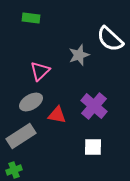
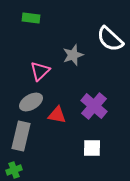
gray star: moved 6 px left
gray rectangle: rotated 44 degrees counterclockwise
white square: moved 1 px left, 1 px down
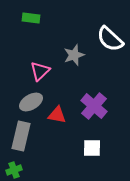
gray star: moved 1 px right
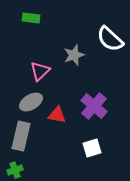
white square: rotated 18 degrees counterclockwise
green cross: moved 1 px right
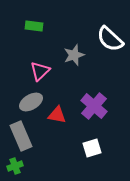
green rectangle: moved 3 px right, 8 px down
gray rectangle: rotated 36 degrees counterclockwise
green cross: moved 4 px up
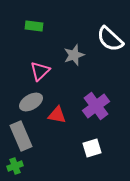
purple cross: moved 2 px right; rotated 12 degrees clockwise
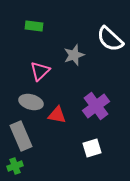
gray ellipse: rotated 45 degrees clockwise
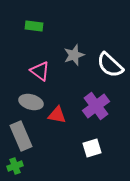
white semicircle: moved 26 px down
pink triangle: rotated 40 degrees counterclockwise
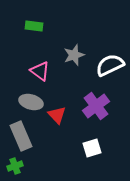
white semicircle: rotated 112 degrees clockwise
red triangle: rotated 36 degrees clockwise
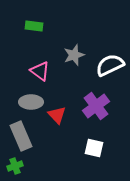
gray ellipse: rotated 15 degrees counterclockwise
white square: moved 2 px right; rotated 30 degrees clockwise
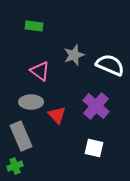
white semicircle: rotated 48 degrees clockwise
purple cross: rotated 12 degrees counterclockwise
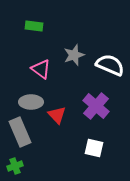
pink triangle: moved 1 px right, 2 px up
gray rectangle: moved 1 px left, 4 px up
